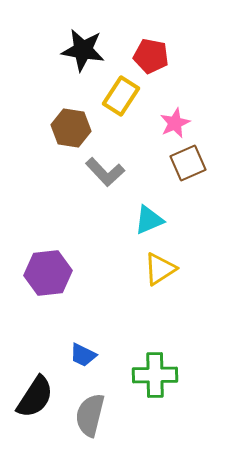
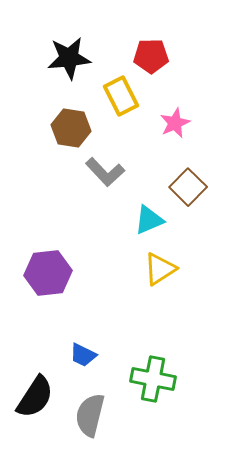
black star: moved 14 px left, 8 px down; rotated 15 degrees counterclockwise
red pentagon: rotated 12 degrees counterclockwise
yellow rectangle: rotated 60 degrees counterclockwise
brown square: moved 24 px down; rotated 21 degrees counterclockwise
green cross: moved 2 px left, 4 px down; rotated 12 degrees clockwise
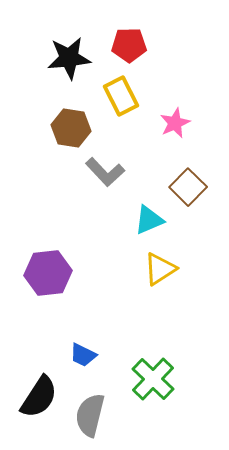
red pentagon: moved 22 px left, 11 px up
green cross: rotated 33 degrees clockwise
black semicircle: moved 4 px right
